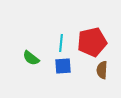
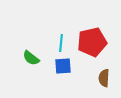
brown semicircle: moved 2 px right, 8 px down
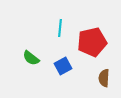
cyan line: moved 1 px left, 15 px up
blue square: rotated 24 degrees counterclockwise
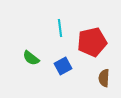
cyan line: rotated 12 degrees counterclockwise
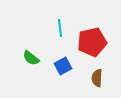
brown semicircle: moved 7 px left
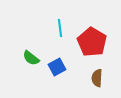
red pentagon: rotated 28 degrees counterclockwise
blue square: moved 6 px left, 1 px down
